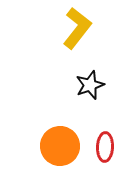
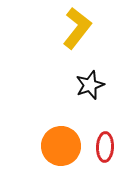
orange circle: moved 1 px right
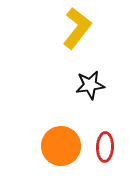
black star: rotated 12 degrees clockwise
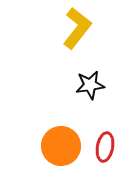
red ellipse: rotated 8 degrees clockwise
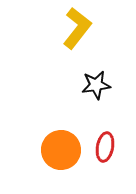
black star: moved 6 px right
orange circle: moved 4 px down
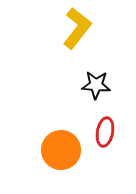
black star: rotated 12 degrees clockwise
red ellipse: moved 15 px up
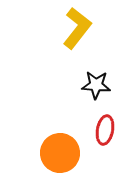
red ellipse: moved 2 px up
orange circle: moved 1 px left, 3 px down
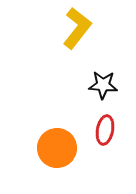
black star: moved 7 px right
orange circle: moved 3 px left, 5 px up
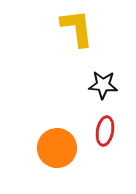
yellow L-shape: rotated 45 degrees counterclockwise
red ellipse: moved 1 px down
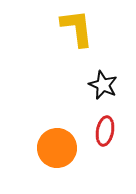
black star: rotated 20 degrees clockwise
